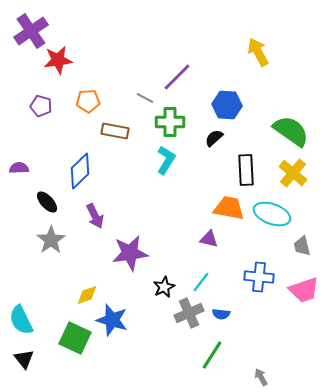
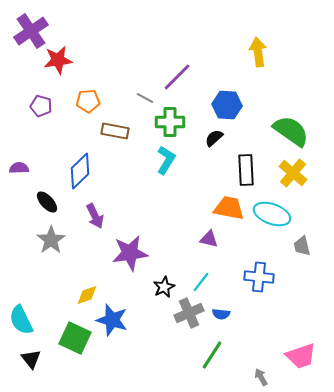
yellow arrow: rotated 20 degrees clockwise
pink trapezoid: moved 3 px left, 66 px down
black triangle: moved 7 px right
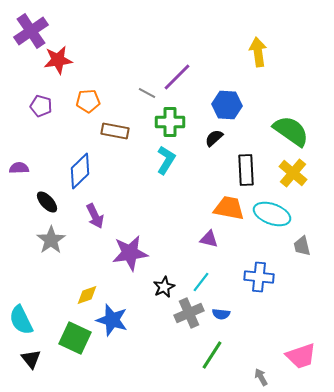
gray line: moved 2 px right, 5 px up
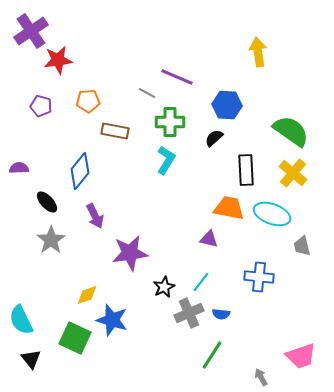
purple line: rotated 68 degrees clockwise
blue diamond: rotated 6 degrees counterclockwise
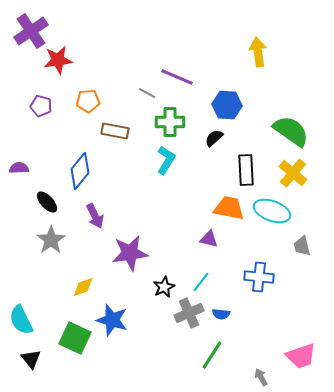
cyan ellipse: moved 3 px up
yellow diamond: moved 4 px left, 8 px up
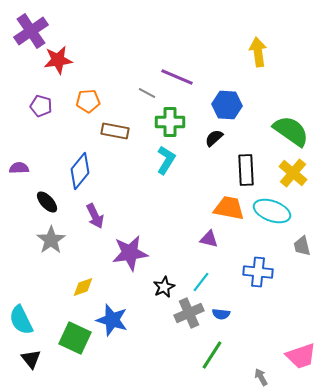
blue cross: moved 1 px left, 5 px up
